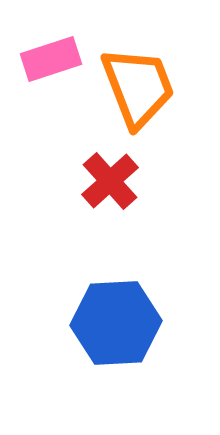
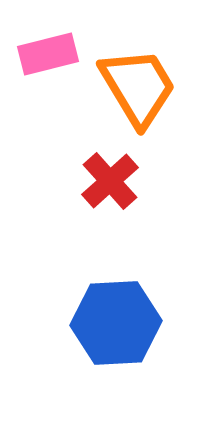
pink rectangle: moved 3 px left, 5 px up; rotated 4 degrees clockwise
orange trapezoid: rotated 10 degrees counterclockwise
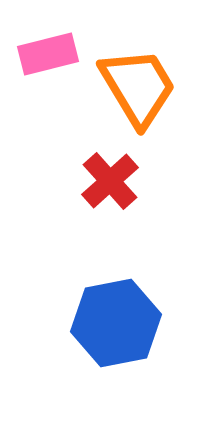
blue hexagon: rotated 8 degrees counterclockwise
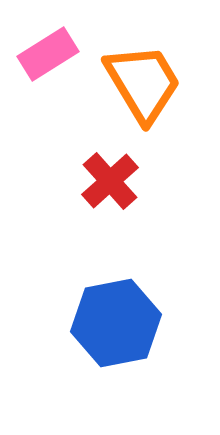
pink rectangle: rotated 18 degrees counterclockwise
orange trapezoid: moved 5 px right, 4 px up
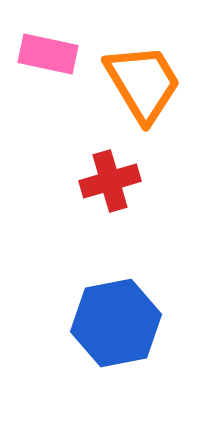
pink rectangle: rotated 44 degrees clockwise
red cross: rotated 26 degrees clockwise
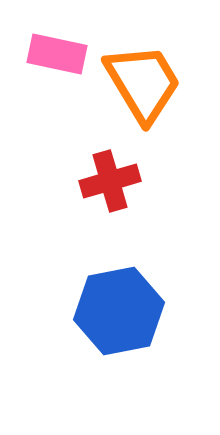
pink rectangle: moved 9 px right
blue hexagon: moved 3 px right, 12 px up
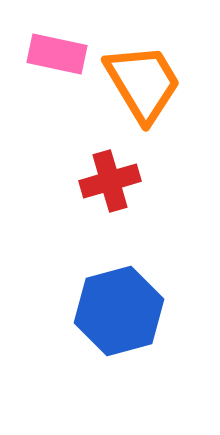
blue hexagon: rotated 4 degrees counterclockwise
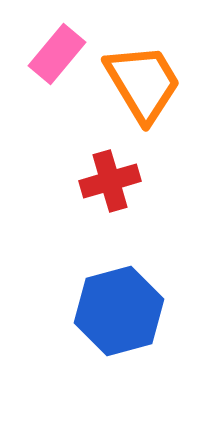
pink rectangle: rotated 62 degrees counterclockwise
